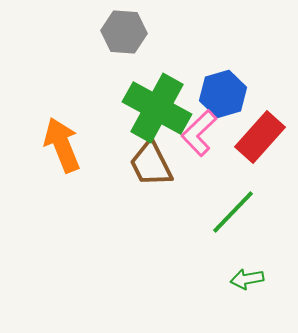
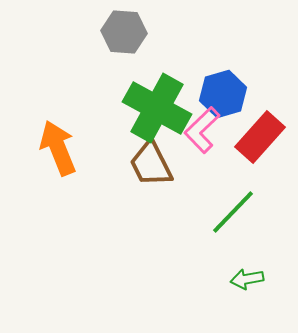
pink L-shape: moved 3 px right, 3 px up
orange arrow: moved 4 px left, 3 px down
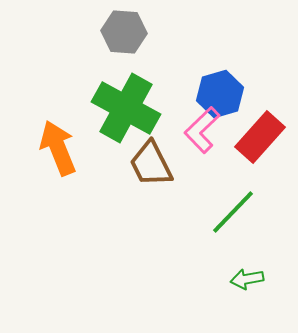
blue hexagon: moved 3 px left
green cross: moved 31 px left
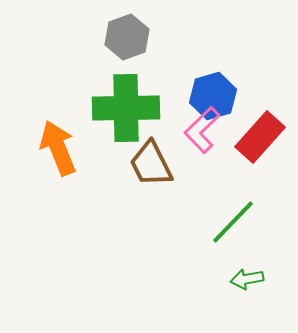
gray hexagon: moved 3 px right, 5 px down; rotated 24 degrees counterclockwise
blue hexagon: moved 7 px left, 2 px down
green cross: rotated 30 degrees counterclockwise
green line: moved 10 px down
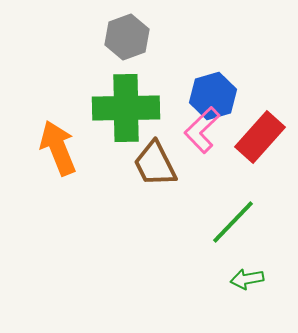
brown trapezoid: moved 4 px right
